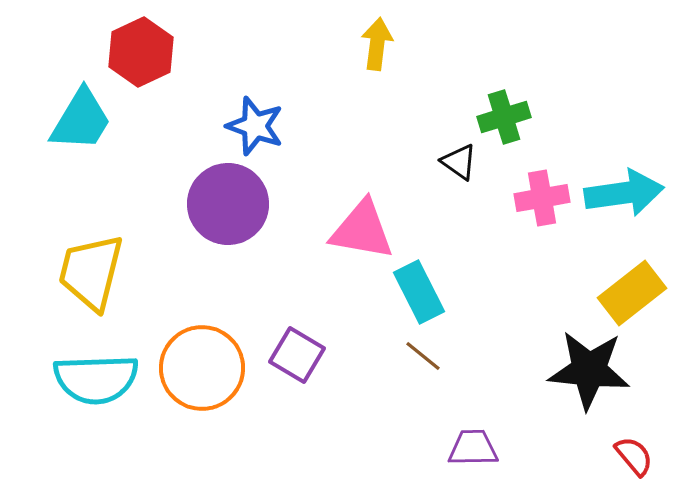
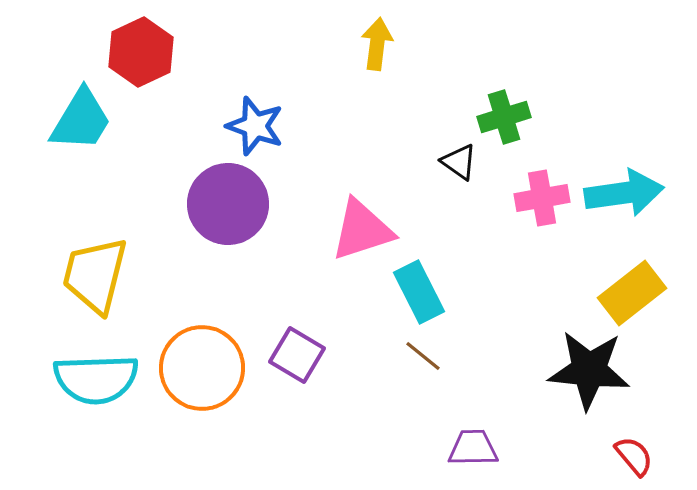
pink triangle: rotated 28 degrees counterclockwise
yellow trapezoid: moved 4 px right, 3 px down
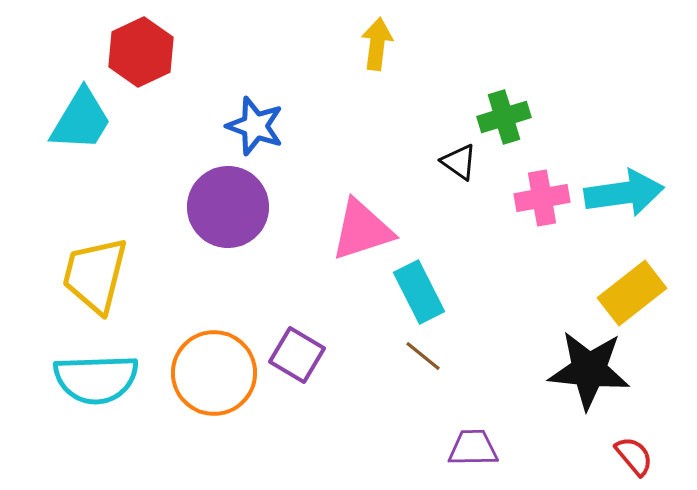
purple circle: moved 3 px down
orange circle: moved 12 px right, 5 px down
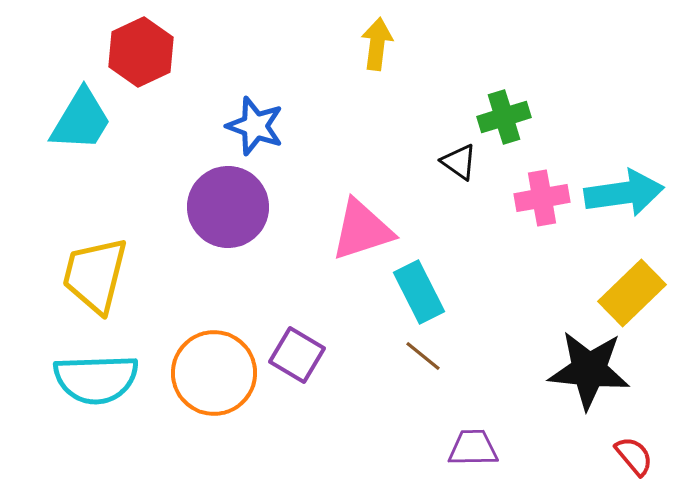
yellow rectangle: rotated 6 degrees counterclockwise
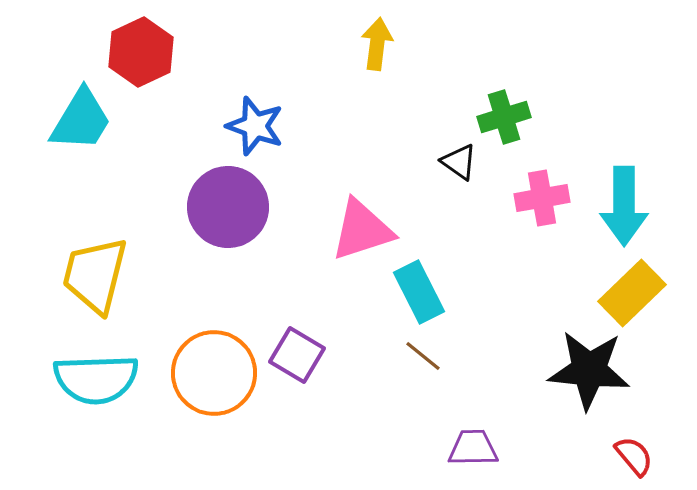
cyan arrow: moved 13 px down; rotated 98 degrees clockwise
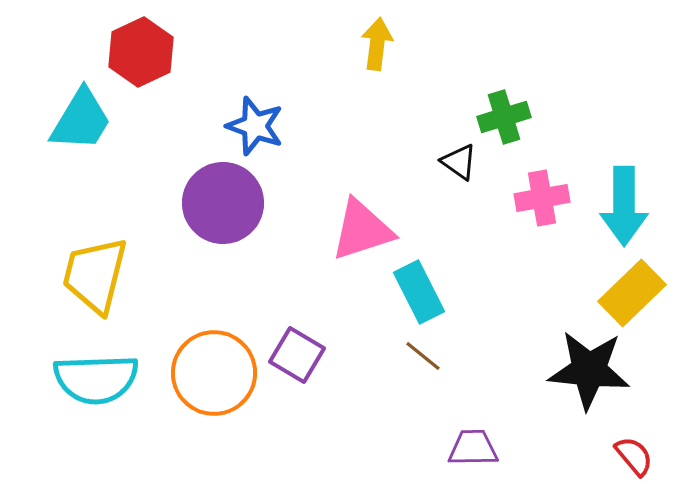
purple circle: moved 5 px left, 4 px up
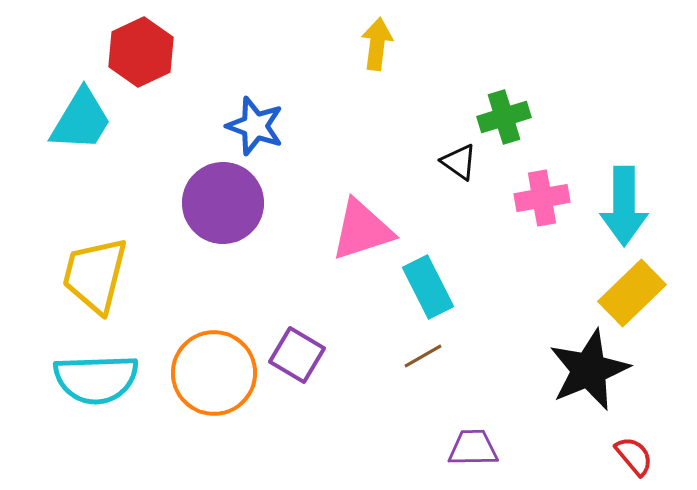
cyan rectangle: moved 9 px right, 5 px up
brown line: rotated 69 degrees counterclockwise
black star: rotated 28 degrees counterclockwise
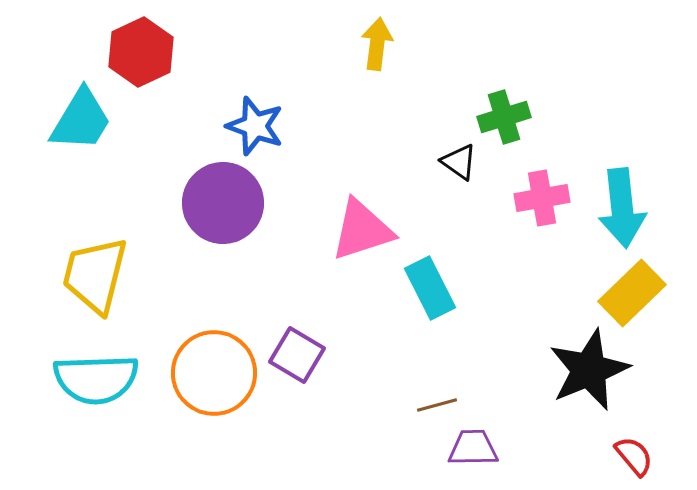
cyan arrow: moved 2 px left, 2 px down; rotated 6 degrees counterclockwise
cyan rectangle: moved 2 px right, 1 px down
brown line: moved 14 px right, 49 px down; rotated 15 degrees clockwise
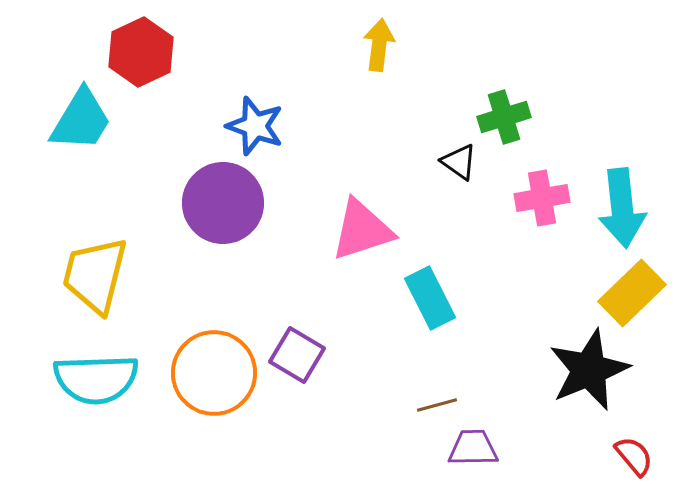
yellow arrow: moved 2 px right, 1 px down
cyan rectangle: moved 10 px down
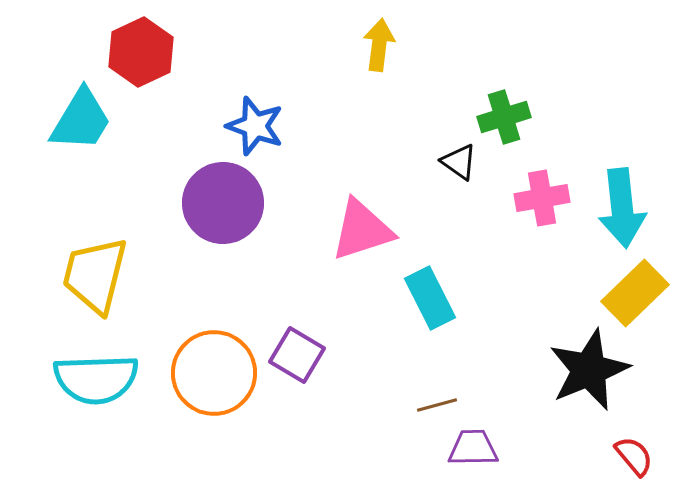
yellow rectangle: moved 3 px right
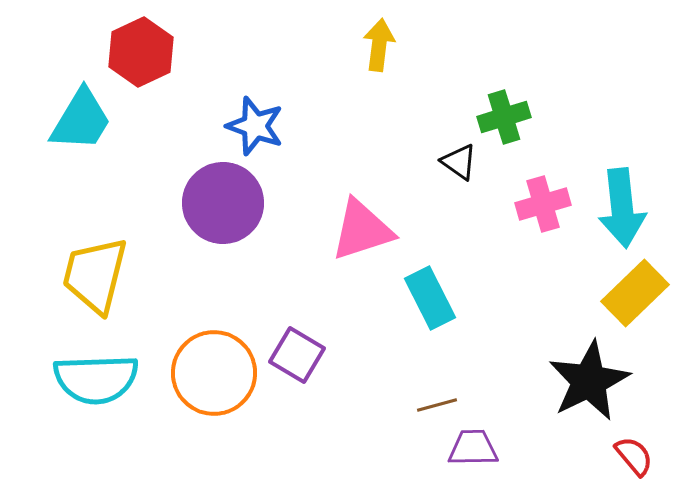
pink cross: moved 1 px right, 6 px down; rotated 6 degrees counterclockwise
black star: moved 11 px down; rotated 4 degrees counterclockwise
